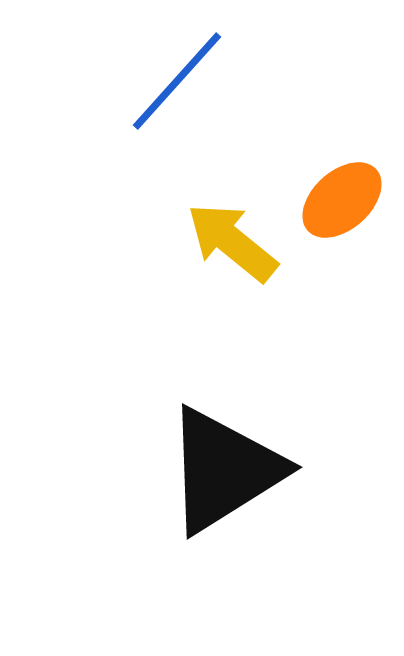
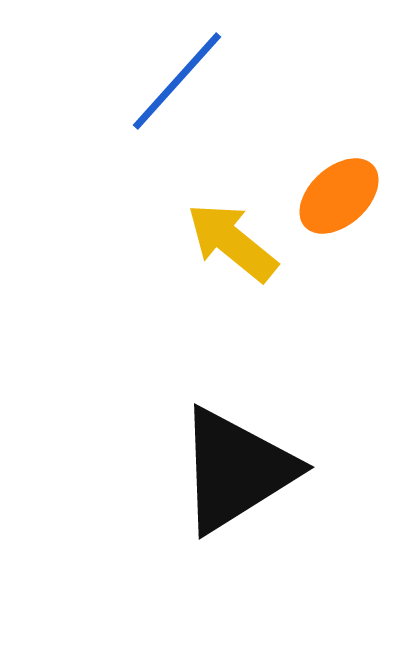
orange ellipse: moved 3 px left, 4 px up
black triangle: moved 12 px right
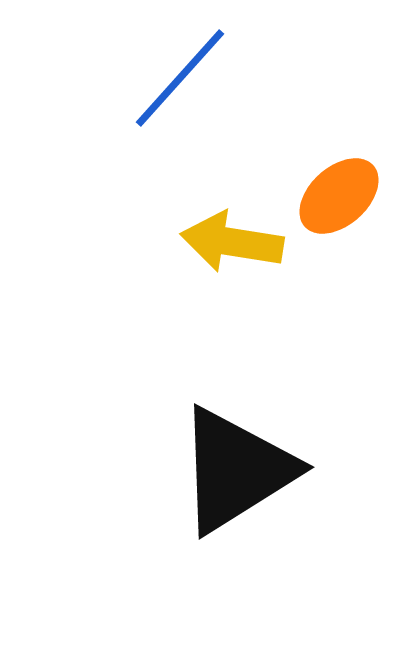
blue line: moved 3 px right, 3 px up
yellow arrow: rotated 30 degrees counterclockwise
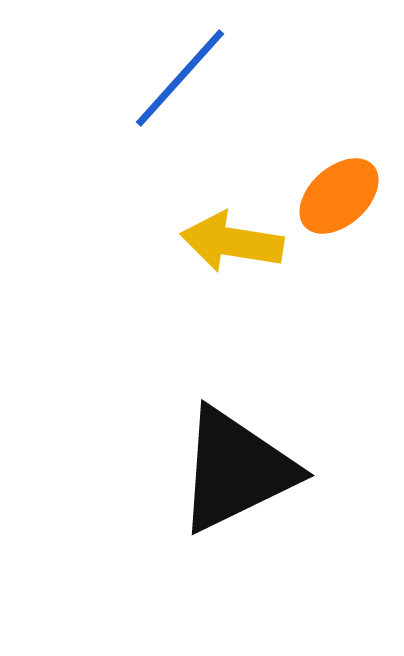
black triangle: rotated 6 degrees clockwise
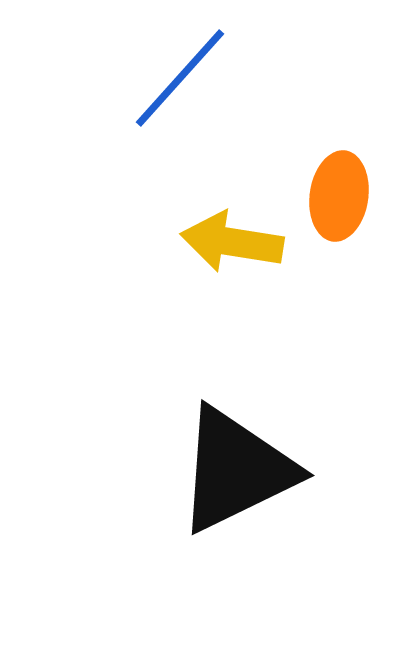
orange ellipse: rotated 40 degrees counterclockwise
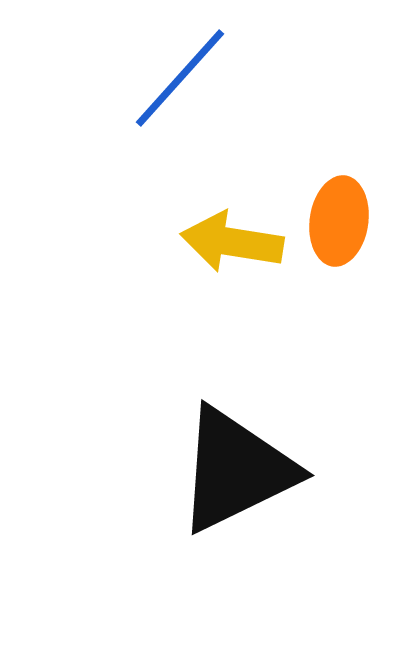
orange ellipse: moved 25 px down
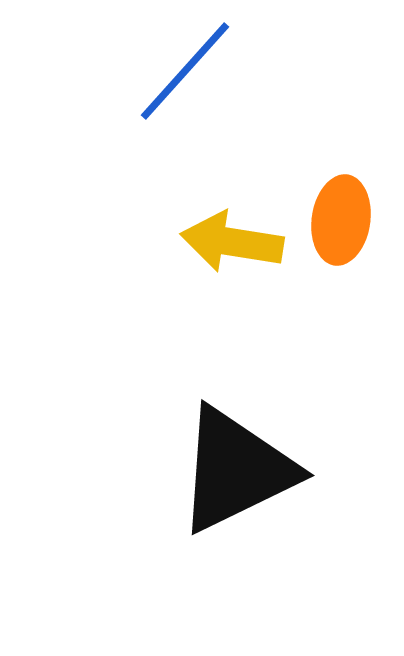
blue line: moved 5 px right, 7 px up
orange ellipse: moved 2 px right, 1 px up
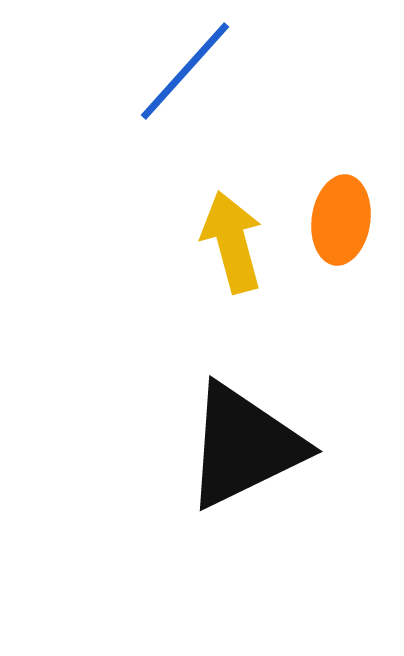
yellow arrow: rotated 66 degrees clockwise
black triangle: moved 8 px right, 24 px up
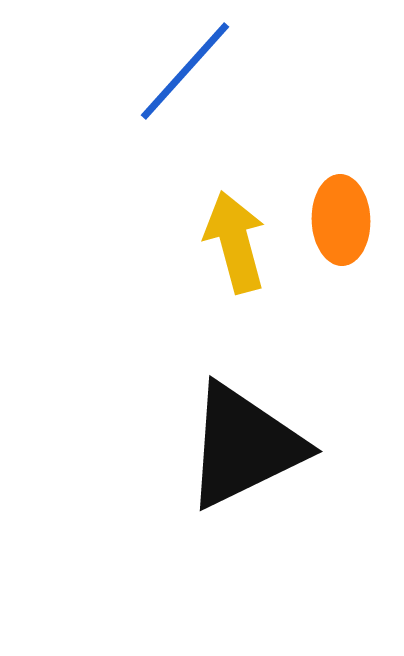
orange ellipse: rotated 10 degrees counterclockwise
yellow arrow: moved 3 px right
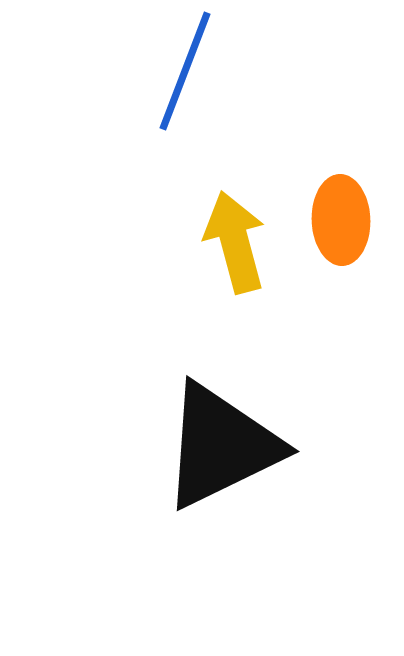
blue line: rotated 21 degrees counterclockwise
black triangle: moved 23 px left
